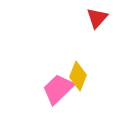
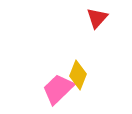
yellow diamond: moved 1 px up
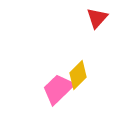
yellow diamond: rotated 24 degrees clockwise
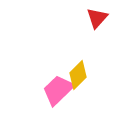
pink trapezoid: moved 1 px down
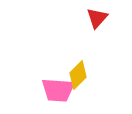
pink trapezoid: rotated 132 degrees counterclockwise
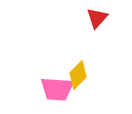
pink trapezoid: moved 1 px left, 1 px up
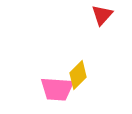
red triangle: moved 5 px right, 3 px up
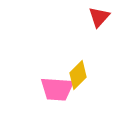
red triangle: moved 3 px left, 2 px down
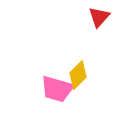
pink trapezoid: rotated 12 degrees clockwise
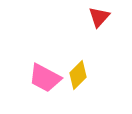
pink trapezoid: moved 12 px left, 11 px up; rotated 12 degrees clockwise
